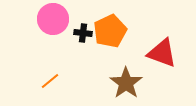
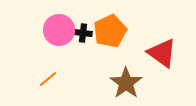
pink circle: moved 6 px right, 11 px down
red triangle: rotated 16 degrees clockwise
orange line: moved 2 px left, 2 px up
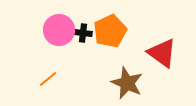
brown star: moved 1 px right; rotated 12 degrees counterclockwise
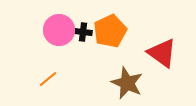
black cross: moved 1 px up
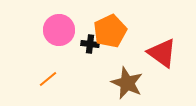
black cross: moved 7 px right, 12 px down
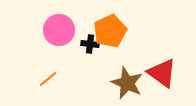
red triangle: moved 20 px down
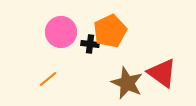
pink circle: moved 2 px right, 2 px down
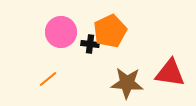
red triangle: moved 8 px right; rotated 28 degrees counterclockwise
brown star: rotated 20 degrees counterclockwise
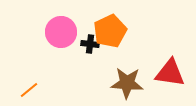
orange line: moved 19 px left, 11 px down
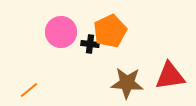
red triangle: moved 3 px down; rotated 16 degrees counterclockwise
